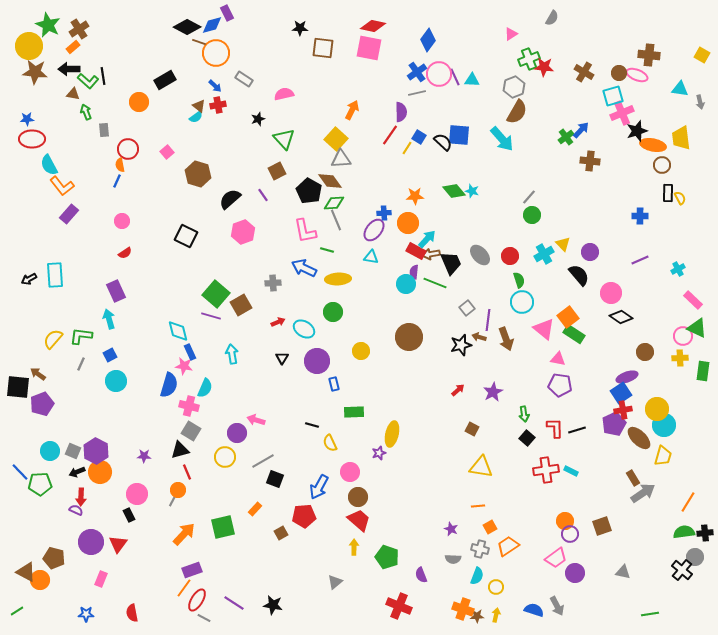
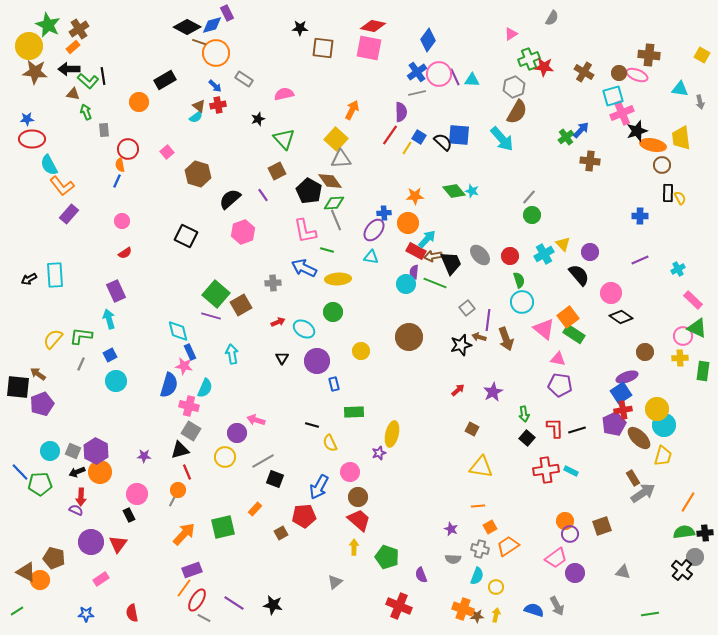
brown arrow at (431, 254): moved 2 px right, 2 px down
pink rectangle at (101, 579): rotated 35 degrees clockwise
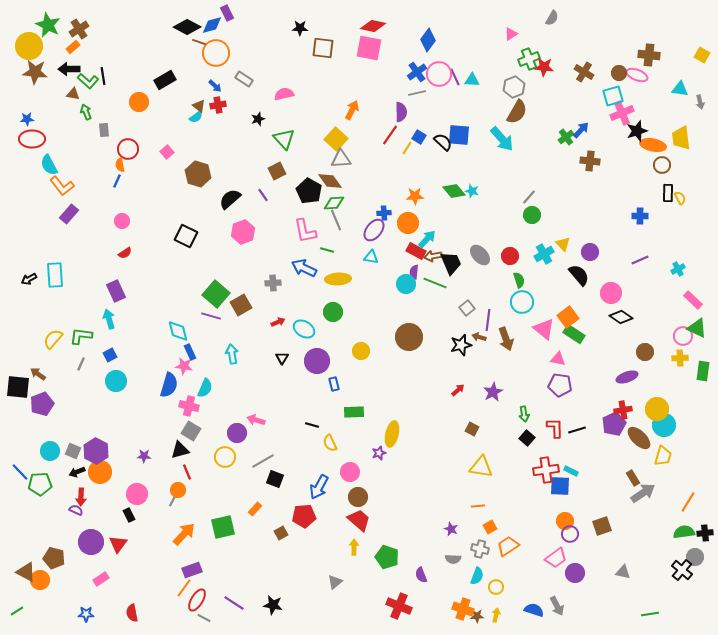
blue square at (621, 393): moved 61 px left, 93 px down; rotated 35 degrees clockwise
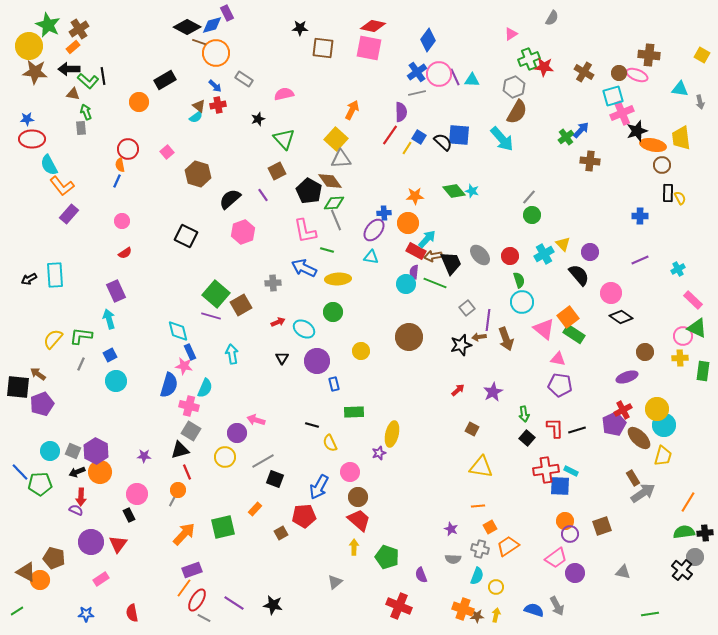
gray rectangle at (104, 130): moved 23 px left, 2 px up
brown arrow at (479, 337): rotated 24 degrees counterclockwise
red cross at (623, 410): rotated 18 degrees counterclockwise
